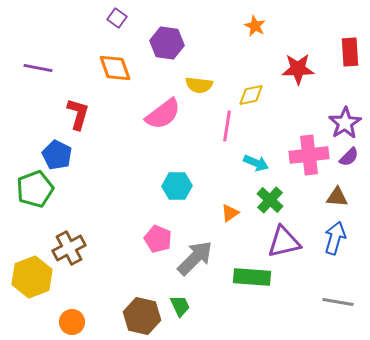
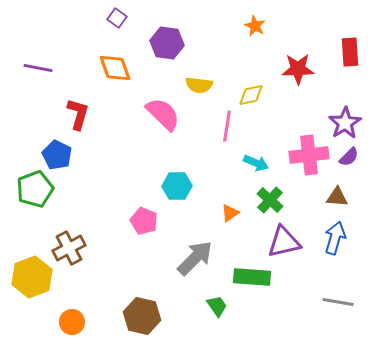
pink semicircle: rotated 99 degrees counterclockwise
pink pentagon: moved 14 px left, 18 px up
green trapezoid: moved 37 px right; rotated 10 degrees counterclockwise
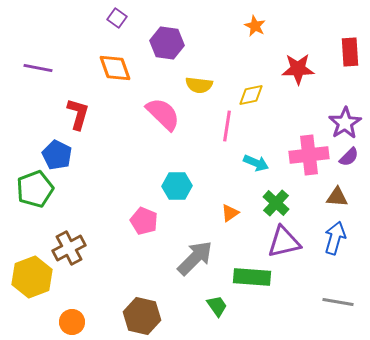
green cross: moved 6 px right, 3 px down
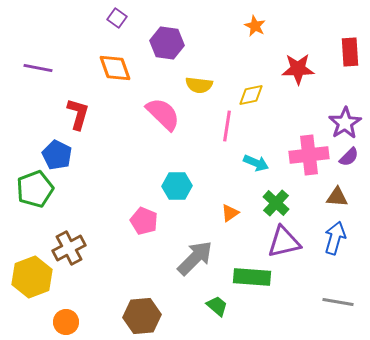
green trapezoid: rotated 15 degrees counterclockwise
brown hexagon: rotated 18 degrees counterclockwise
orange circle: moved 6 px left
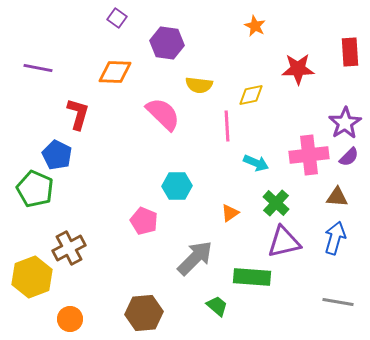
orange diamond: moved 4 px down; rotated 68 degrees counterclockwise
pink line: rotated 12 degrees counterclockwise
green pentagon: rotated 27 degrees counterclockwise
brown hexagon: moved 2 px right, 3 px up
orange circle: moved 4 px right, 3 px up
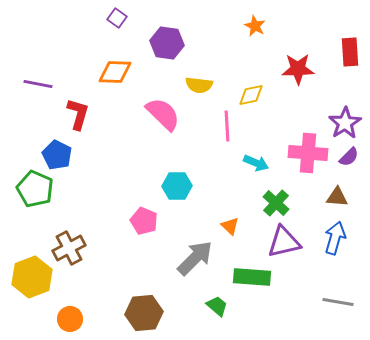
purple line: moved 16 px down
pink cross: moved 1 px left, 2 px up; rotated 12 degrees clockwise
orange triangle: moved 13 px down; rotated 42 degrees counterclockwise
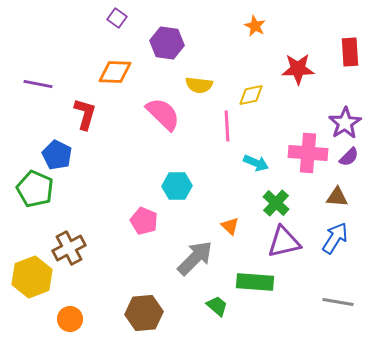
red L-shape: moved 7 px right
blue arrow: rotated 16 degrees clockwise
green rectangle: moved 3 px right, 5 px down
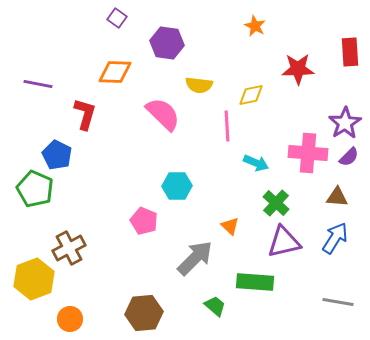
yellow hexagon: moved 2 px right, 2 px down
green trapezoid: moved 2 px left
